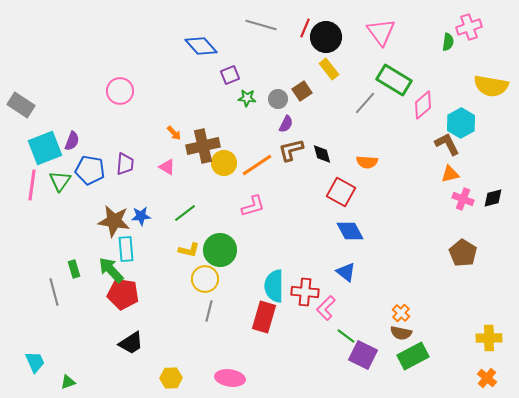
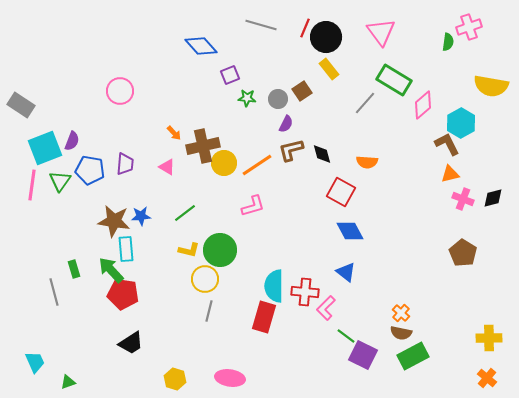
yellow hexagon at (171, 378): moved 4 px right, 1 px down; rotated 20 degrees clockwise
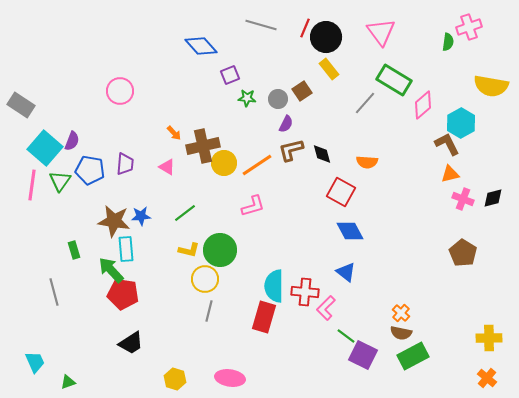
cyan square at (45, 148): rotated 28 degrees counterclockwise
green rectangle at (74, 269): moved 19 px up
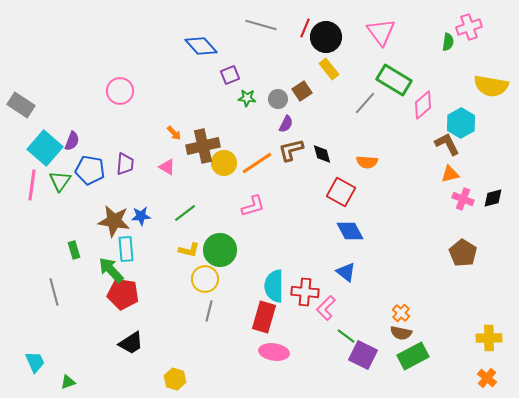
orange line at (257, 165): moved 2 px up
pink ellipse at (230, 378): moved 44 px right, 26 px up
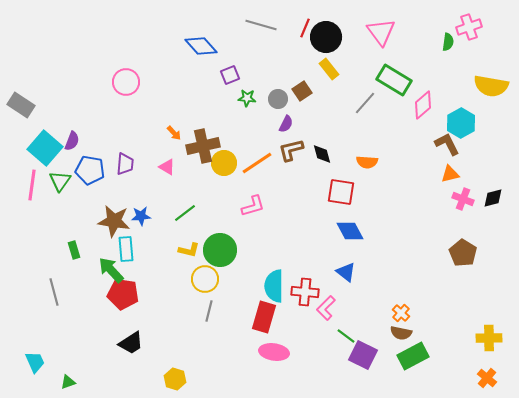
pink circle at (120, 91): moved 6 px right, 9 px up
red square at (341, 192): rotated 20 degrees counterclockwise
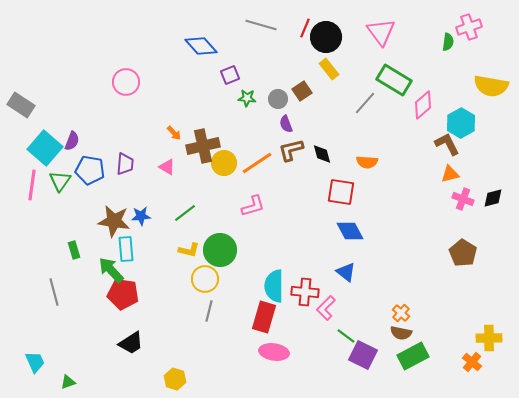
purple semicircle at (286, 124): rotated 132 degrees clockwise
orange cross at (487, 378): moved 15 px left, 16 px up
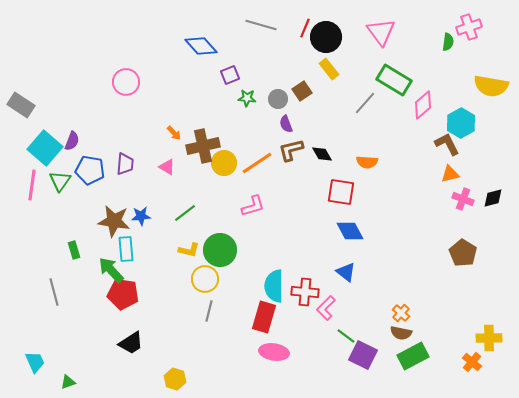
black diamond at (322, 154): rotated 15 degrees counterclockwise
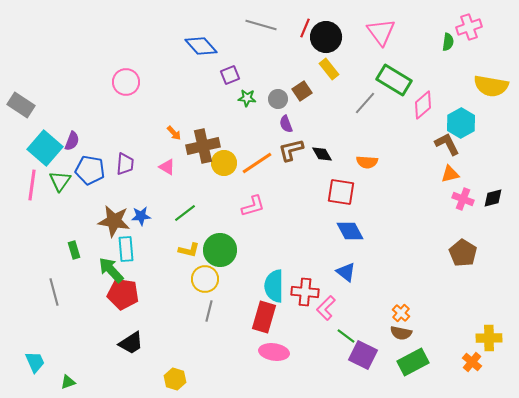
green rectangle at (413, 356): moved 6 px down
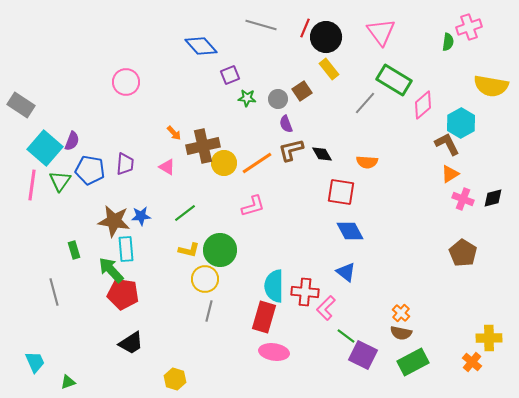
orange triangle at (450, 174): rotated 18 degrees counterclockwise
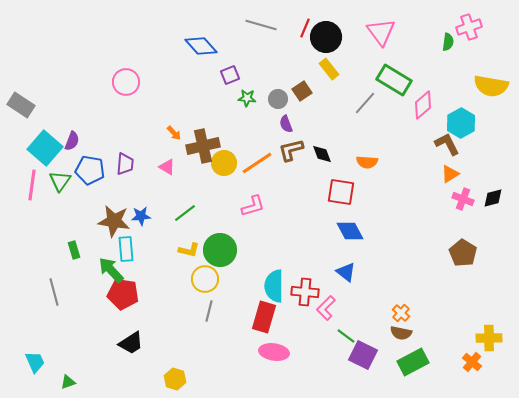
black diamond at (322, 154): rotated 10 degrees clockwise
